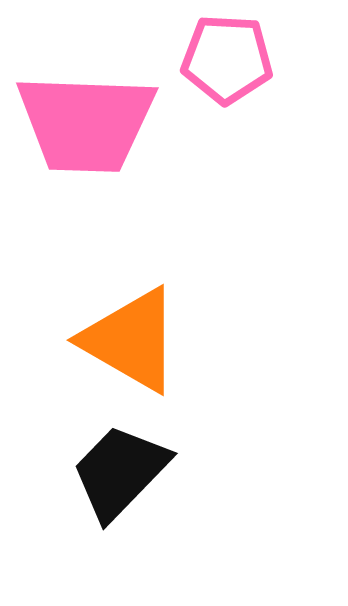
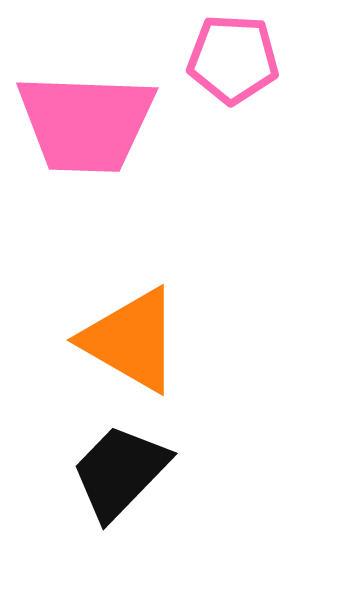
pink pentagon: moved 6 px right
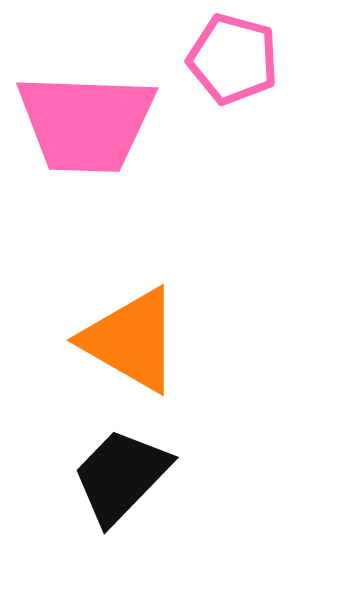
pink pentagon: rotated 12 degrees clockwise
black trapezoid: moved 1 px right, 4 px down
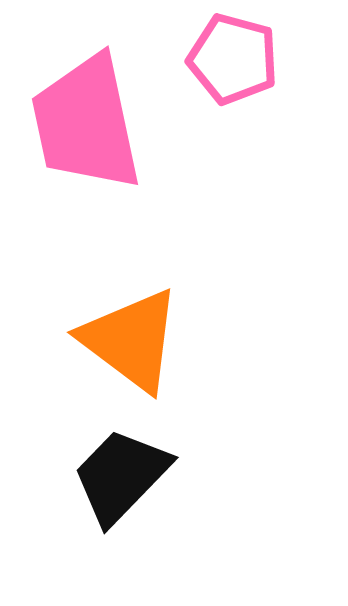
pink trapezoid: rotated 76 degrees clockwise
orange triangle: rotated 7 degrees clockwise
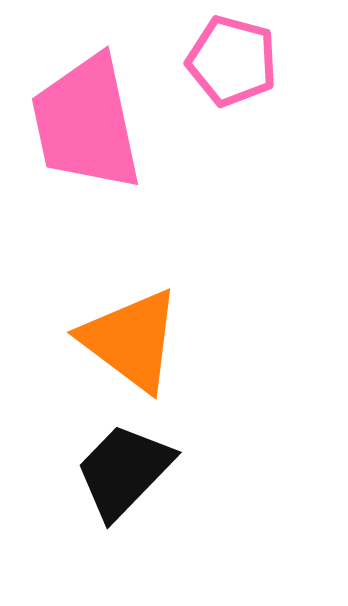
pink pentagon: moved 1 px left, 2 px down
black trapezoid: moved 3 px right, 5 px up
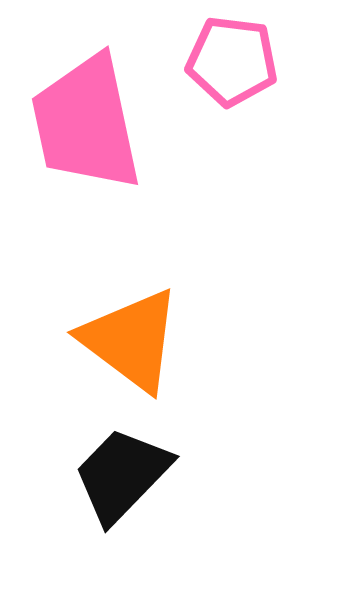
pink pentagon: rotated 8 degrees counterclockwise
black trapezoid: moved 2 px left, 4 px down
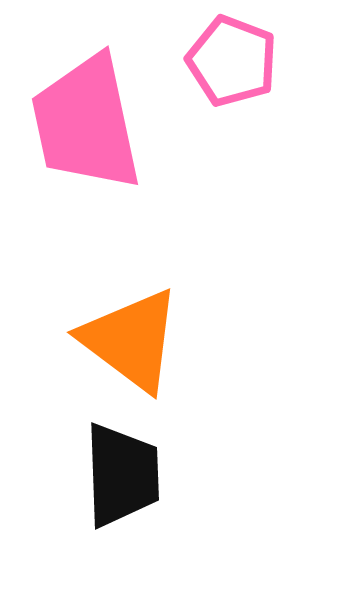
pink pentagon: rotated 14 degrees clockwise
black trapezoid: rotated 134 degrees clockwise
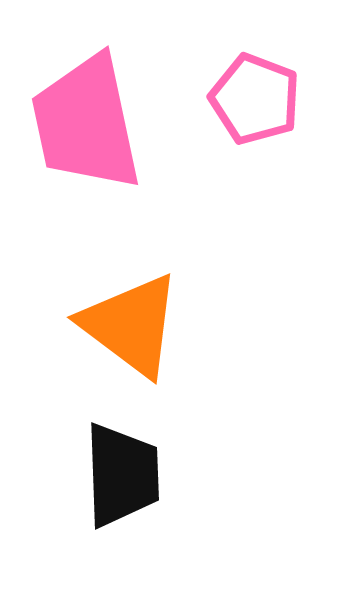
pink pentagon: moved 23 px right, 38 px down
orange triangle: moved 15 px up
